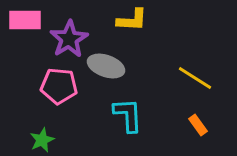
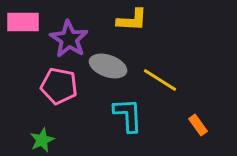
pink rectangle: moved 2 px left, 2 px down
purple star: rotated 9 degrees counterclockwise
gray ellipse: moved 2 px right
yellow line: moved 35 px left, 2 px down
pink pentagon: rotated 6 degrees clockwise
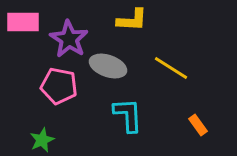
yellow line: moved 11 px right, 12 px up
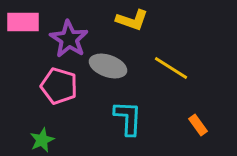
yellow L-shape: rotated 16 degrees clockwise
pink pentagon: rotated 6 degrees clockwise
cyan L-shape: moved 3 px down; rotated 6 degrees clockwise
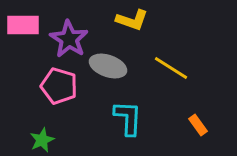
pink rectangle: moved 3 px down
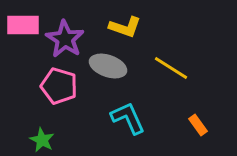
yellow L-shape: moved 7 px left, 7 px down
purple star: moved 4 px left
cyan L-shape: rotated 27 degrees counterclockwise
green star: rotated 20 degrees counterclockwise
